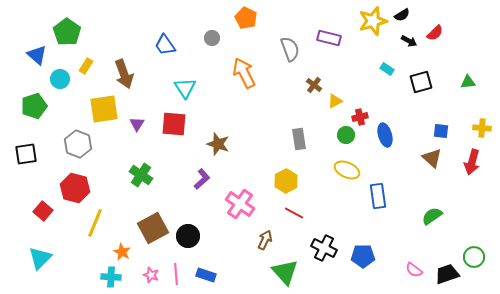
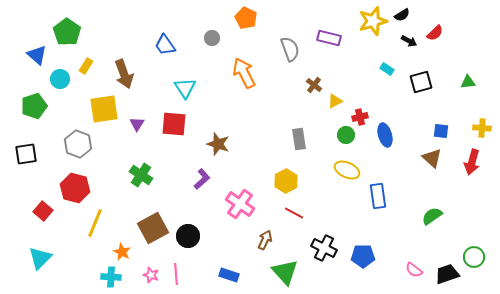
blue rectangle at (206, 275): moved 23 px right
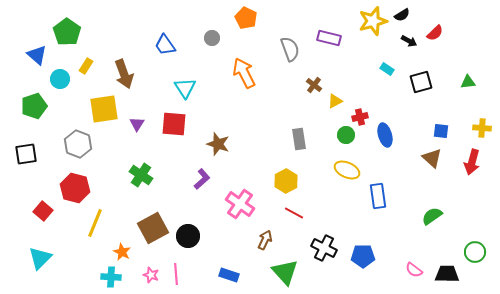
green circle at (474, 257): moved 1 px right, 5 px up
black trapezoid at (447, 274): rotated 20 degrees clockwise
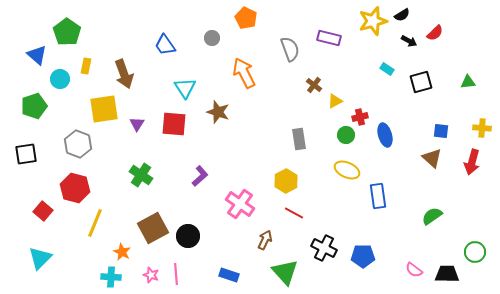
yellow rectangle at (86, 66): rotated 21 degrees counterclockwise
brown star at (218, 144): moved 32 px up
purple L-shape at (202, 179): moved 2 px left, 3 px up
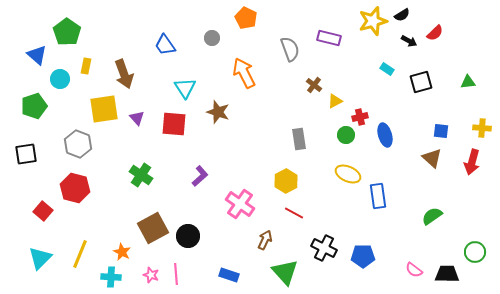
purple triangle at (137, 124): moved 6 px up; rotated 14 degrees counterclockwise
yellow ellipse at (347, 170): moved 1 px right, 4 px down
yellow line at (95, 223): moved 15 px left, 31 px down
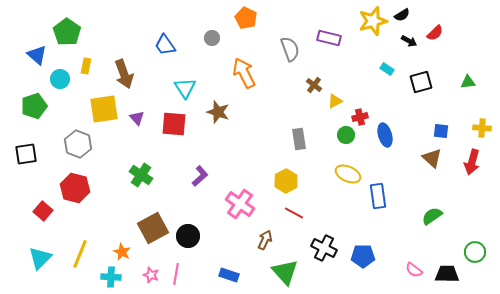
pink line at (176, 274): rotated 15 degrees clockwise
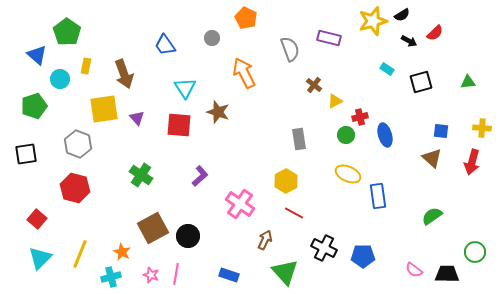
red square at (174, 124): moved 5 px right, 1 px down
red square at (43, 211): moved 6 px left, 8 px down
cyan cross at (111, 277): rotated 18 degrees counterclockwise
